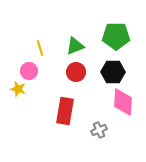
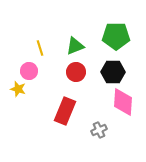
red rectangle: rotated 12 degrees clockwise
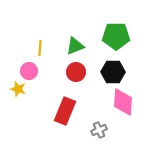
yellow line: rotated 21 degrees clockwise
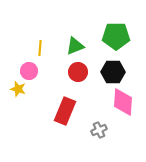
red circle: moved 2 px right
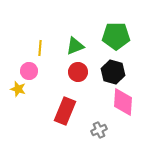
black hexagon: rotated 15 degrees clockwise
